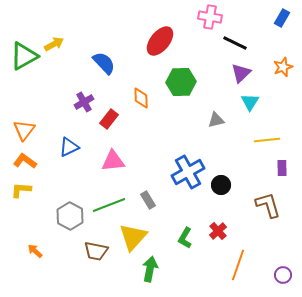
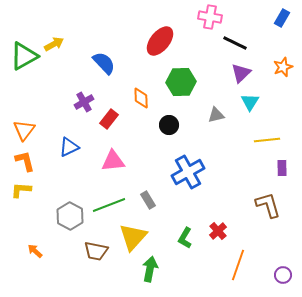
gray triangle: moved 5 px up
orange L-shape: rotated 40 degrees clockwise
black circle: moved 52 px left, 60 px up
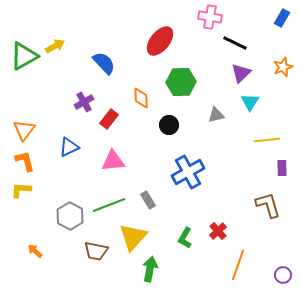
yellow arrow: moved 1 px right, 2 px down
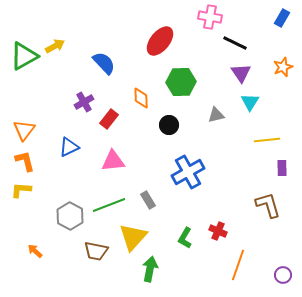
purple triangle: rotated 20 degrees counterclockwise
red cross: rotated 24 degrees counterclockwise
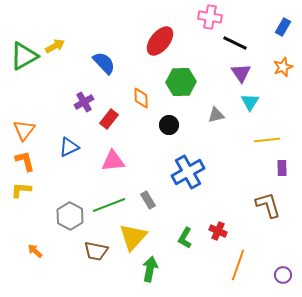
blue rectangle: moved 1 px right, 9 px down
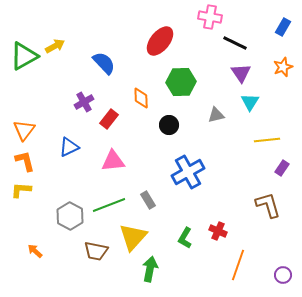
purple rectangle: rotated 35 degrees clockwise
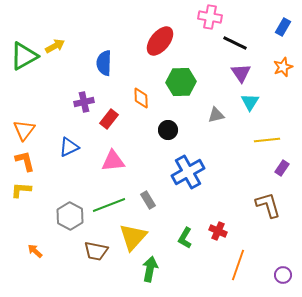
blue semicircle: rotated 135 degrees counterclockwise
purple cross: rotated 18 degrees clockwise
black circle: moved 1 px left, 5 px down
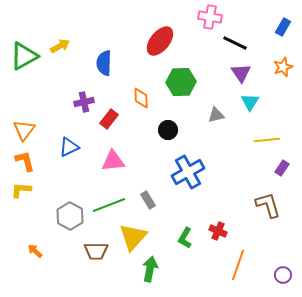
yellow arrow: moved 5 px right
brown trapezoid: rotated 10 degrees counterclockwise
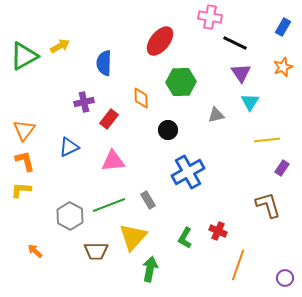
purple circle: moved 2 px right, 3 px down
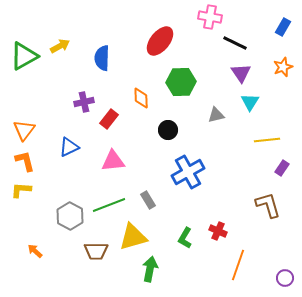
blue semicircle: moved 2 px left, 5 px up
yellow triangle: rotated 32 degrees clockwise
